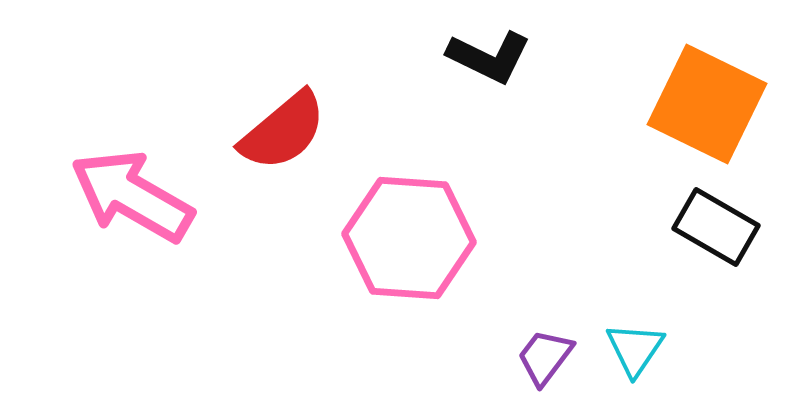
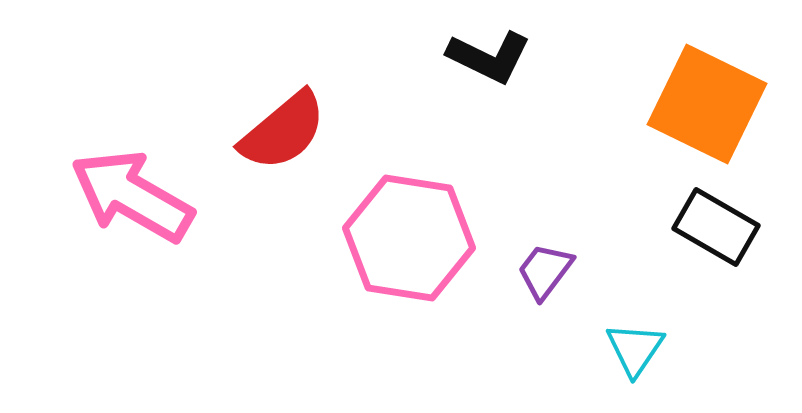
pink hexagon: rotated 5 degrees clockwise
purple trapezoid: moved 86 px up
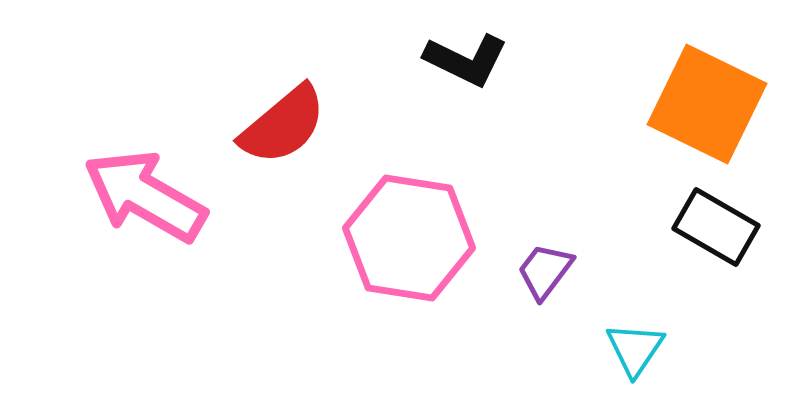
black L-shape: moved 23 px left, 3 px down
red semicircle: moved 6 px up
pink arrow: moved 13 px right
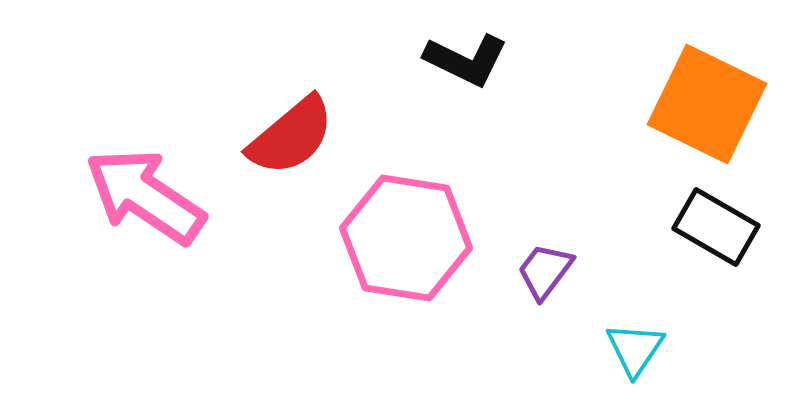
red semicircle: moved 8 px right, 11 px down
pink arrow: rotated 4 degrees clockwise
pink hexagon: moved 3 px left
